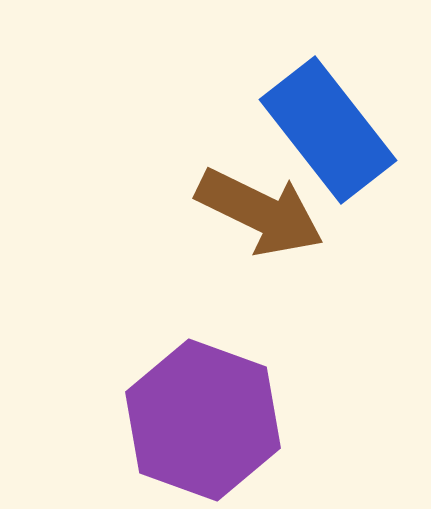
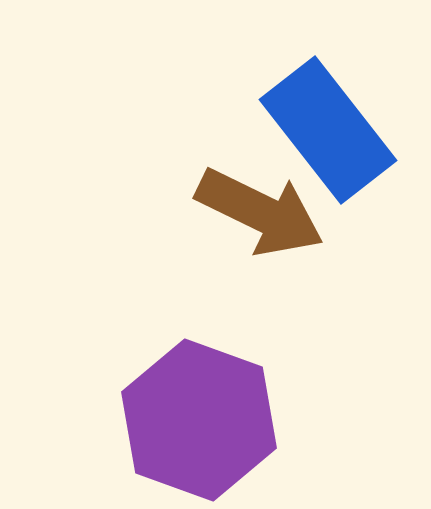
purple hexagon: moved 4 px left
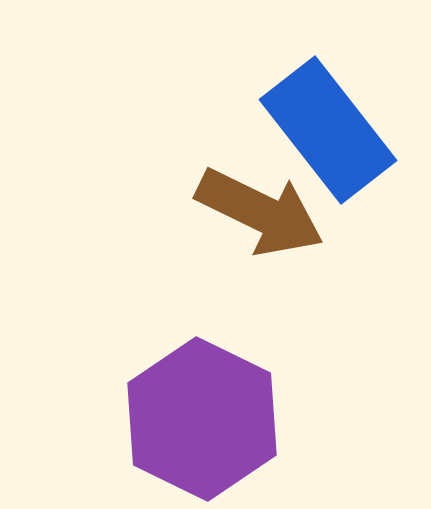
purple hexagon: moved 3 px right, 1 px up; rotated 6 degrees clockwise
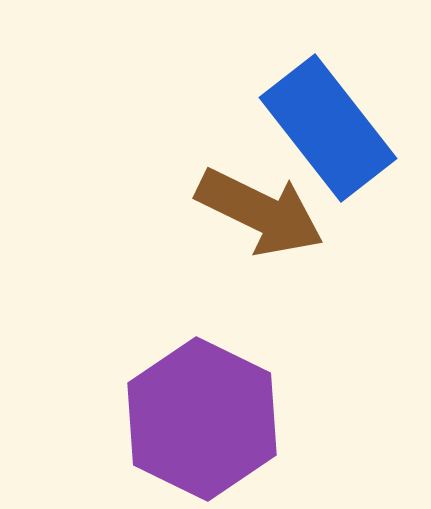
blue rectangle: moved 2 px up
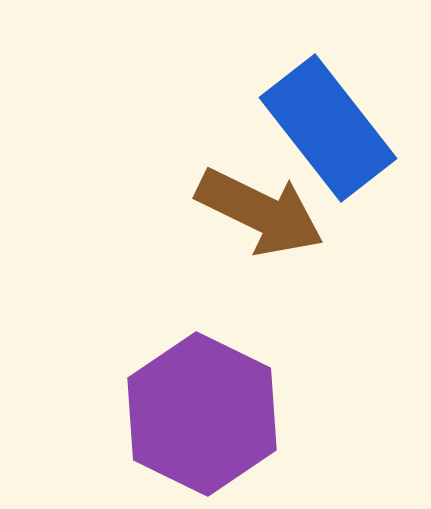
purple hexagon: moved 5 px up
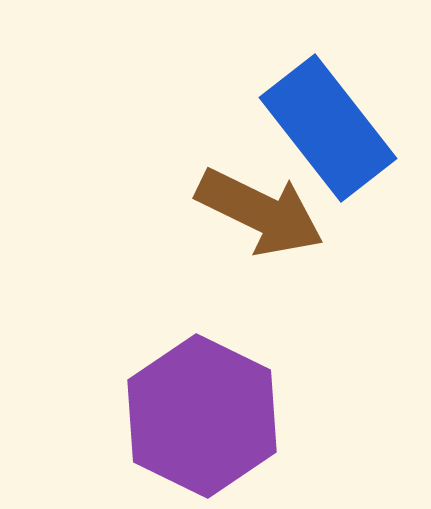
purple hexagon: moved 2 px down
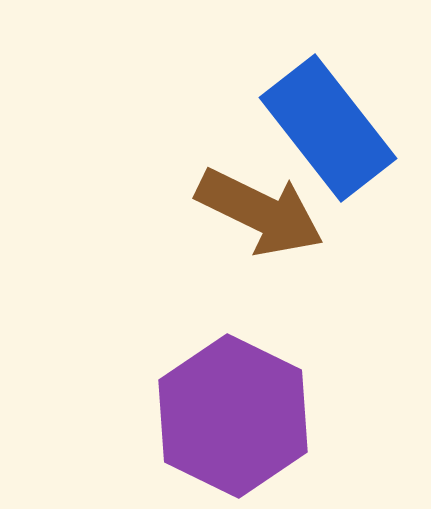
purple hexagon: moved 31 px right
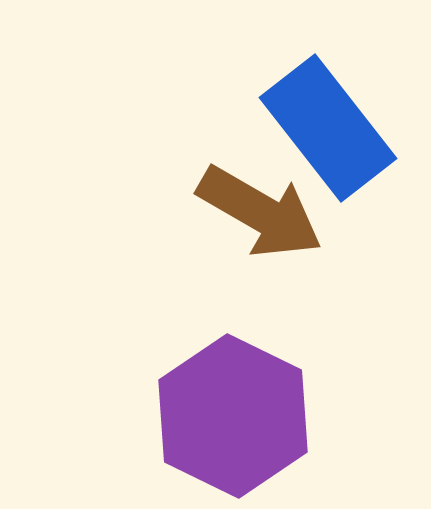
brown arrow: rotated 4 degrees clockwise
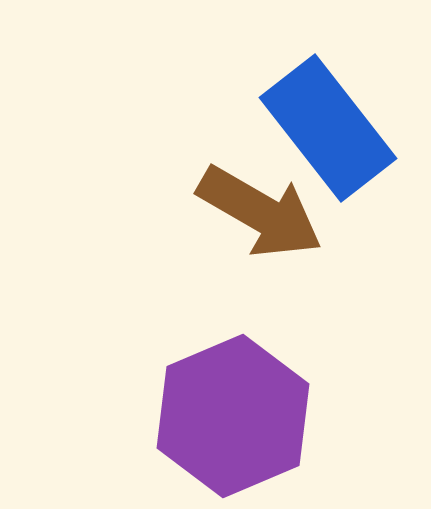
purple hexagon: rotated 11 degrees clockwise
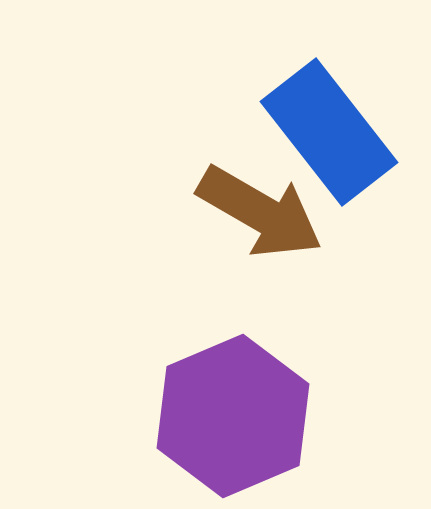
blue rectangle: moved 1 px right, 4 px down
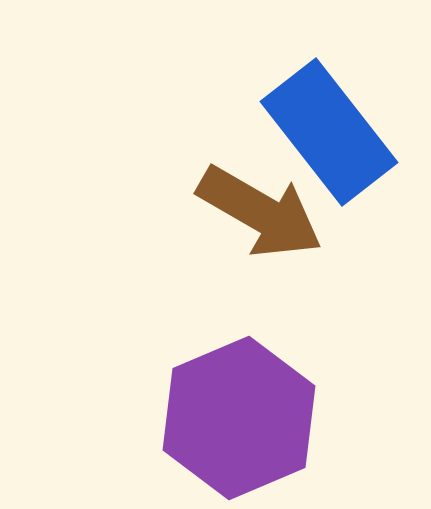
purple hexagon: moved 6 px right, 2 px down
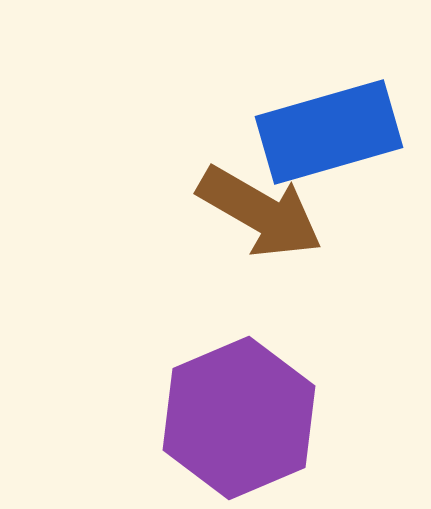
blue rectangle: rotated 68 degrees counterclockwise
